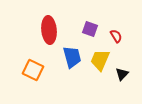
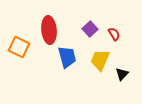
purple square: rotated 28 degrees clockwise
red semicircle: moved 2 px left, 2 px up
blue trapezoid: moved 5 px left
orange square: moved 14 px left, 23 px up
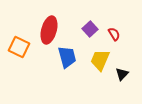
red ellipse: rotated 20 degrees clockwise
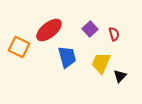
red ellipse: rotated 36 degrees clockwise
red semicircle: rotated 16 degrees clockwise
yellow trapezoid: moved 1 px right, 3 px down
black triangle: moved 2 px left, 2 px down
